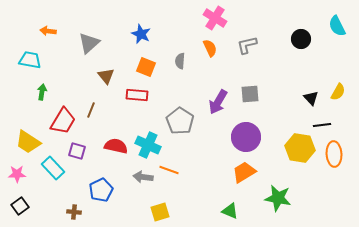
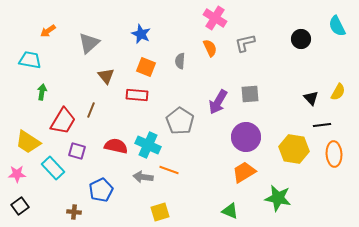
orange arrow: rotated 42 degrees counterclockwise
gray L-shape: moved 2 px left, 2 px up
yellow hexagon: moved 6 px left, 1 px down
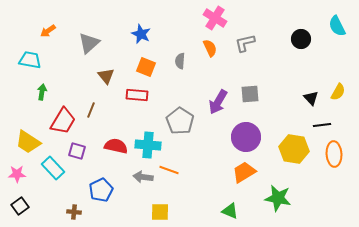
cyan cross: rotated 20 degrees counterclockwise
yellow square: rotated 18 degrees clockwise
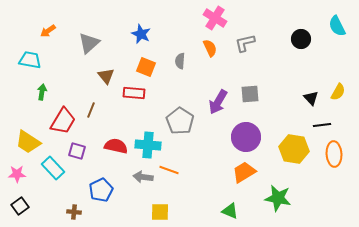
red rectangle: moved 3 px left, 2 px up
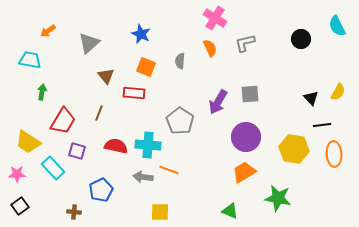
brown line: moved 8 px right, 3 px down
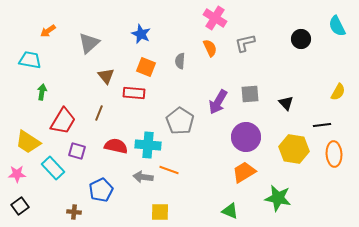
black triangle: moved 25 px left, 5 px down
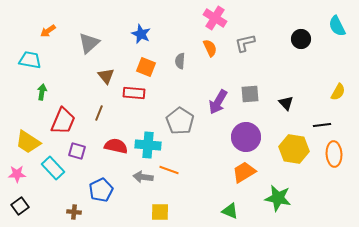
red trapezoid: rotated 8 degrees counterclockwise
